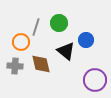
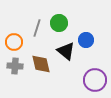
gray line: moved 1 px right, 1 px down
orange circle: moved 7 px left
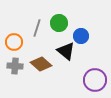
blue circle: moved 5 px left, 4 px up
brown diamond: rotated 35 degrees counterclockwise
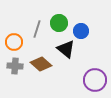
gray line: moved 1 px down
blue circle: moved 5 px up
black triangle: moved 2 px up
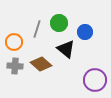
blue circle: moved 4 px right, 1 px down
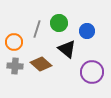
blue circle: moved 2 px right, 1 px up
black triangle: moved 1 px right
purple circle: moved 3 px left, 8 px up
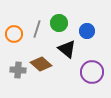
orange circle: moved 8 px up
gray cross: moved 3 px right, 4 px down
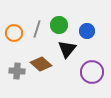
green circle: moved 2 px down
orange circle: moved 1 px up
black triangle: rotated 30 degrees clockwise
gray cross: moved 1 px left, 1 px down
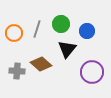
green circle: moved 2 px right, 1 px up
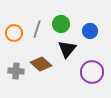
blue circle: moved 3 px right
gray cross: moved 1 px left
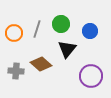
purple circle: moved 1 px left, 4 px down
